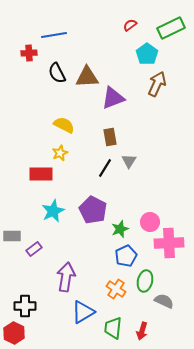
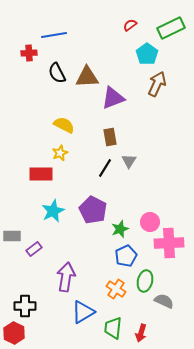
red arrow: moved 1 px left, 2 px down
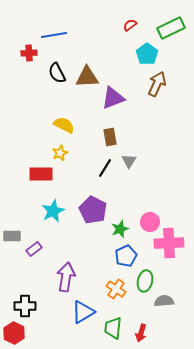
gray semicircle: rotated 30 degrees counterclockwise
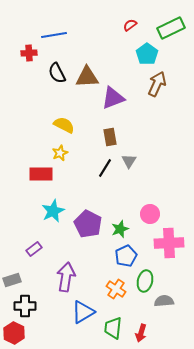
purple pentagon: moved 5 px left, 14 px down
pink circle: moved 8 px up
gray rectangle: moved 44 px down; rotated 18 degrees counterclockwise
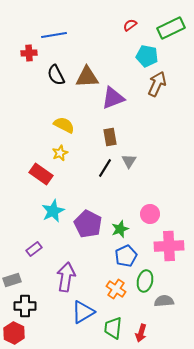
cyan pentagon: moved 2 px down; rotated 25 degrees counterclockwise
black semicircle: moved 1 px left, 2 px down
red rectangle: rotated 35 degrees clockwise
pink cross: moved 3 px down
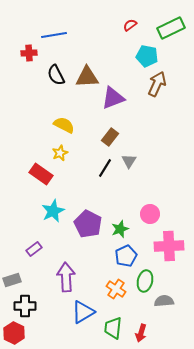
brown rectangle: rotated 48 degrees clockwise
purple arrow: rotated 12 degrees counterclockwise
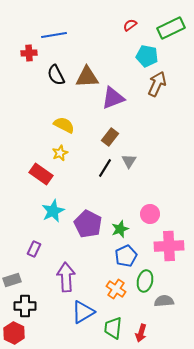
purple rectangle: rotated 28 degrees counterclockwise
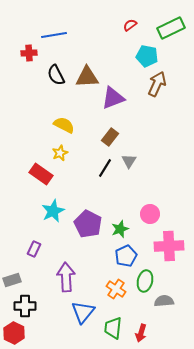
blue triangle: rotated 20 degrees counterclockwise
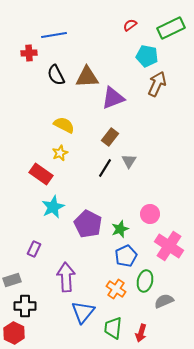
cyan star: moved 4 px up
pink cross: rotated 36 degrees clockwise
gray semicircle: rotated 18 degrees counterclockwise
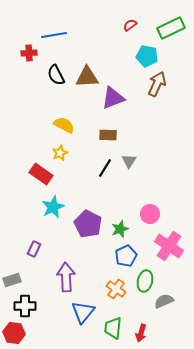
brown rectangle: moved 2 px left, 2 px up; rotated 54 degrees clockwise
red hexagon: rotated 20 degrees counterclockwise
